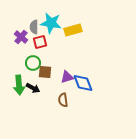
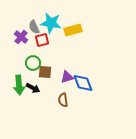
gray semicircle: rotated 24 degrees counterclockwise
red square: moved 2 px right, 2 px up
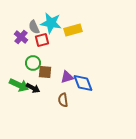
green arrow: rotated 60 degrees counterclockwise
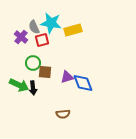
black arrow: rotated 56 degrees clockwise
brown semicircle: moved 14 px down; rotated 88 degrees counterclockwise
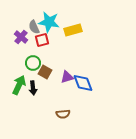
cyan star: moved 2 px left, 1 px up
brown square: rotated 24 degrees clockwise
green arrow: rotated 90 degrees counterclockwise
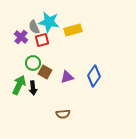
blue diamond: moved 11 px right, 7 px up; rotated 55 degrees clockwise
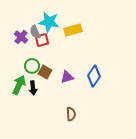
gray semicircle: moved 1 px right, 5 px down
green circle: moved 1 px left, 3 px down
brown semicircle: moved 8 px right; rotated 88 degrees counterclockwise
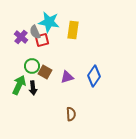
yellow rectangle: rotated 66 degrees counterclockwise
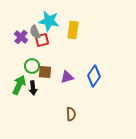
cyan star: moved 1 px up
brown square: rotated 24 degrees counterclockwise
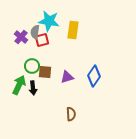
gray semicircle: rotated 32 degrees clockwise
